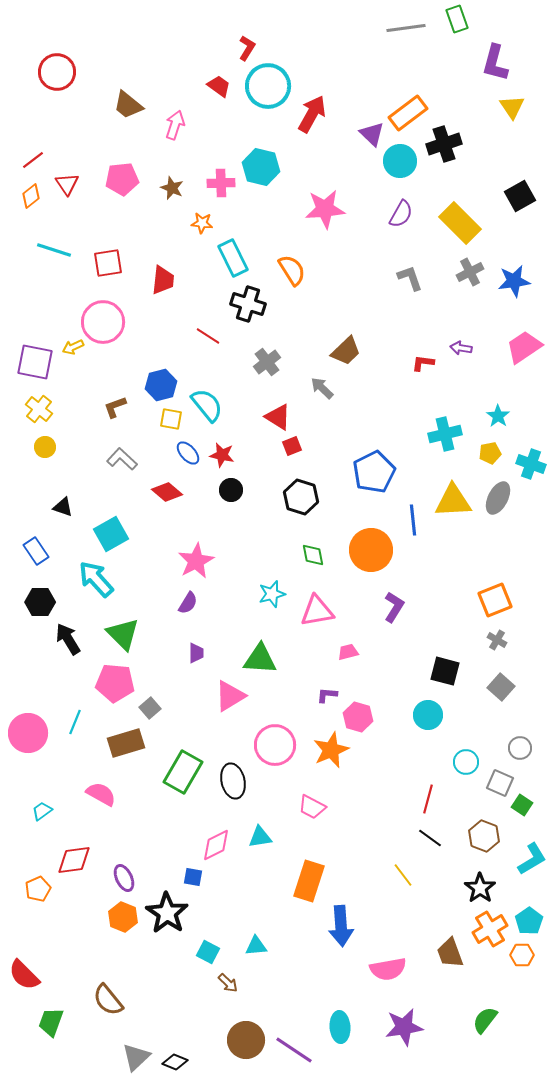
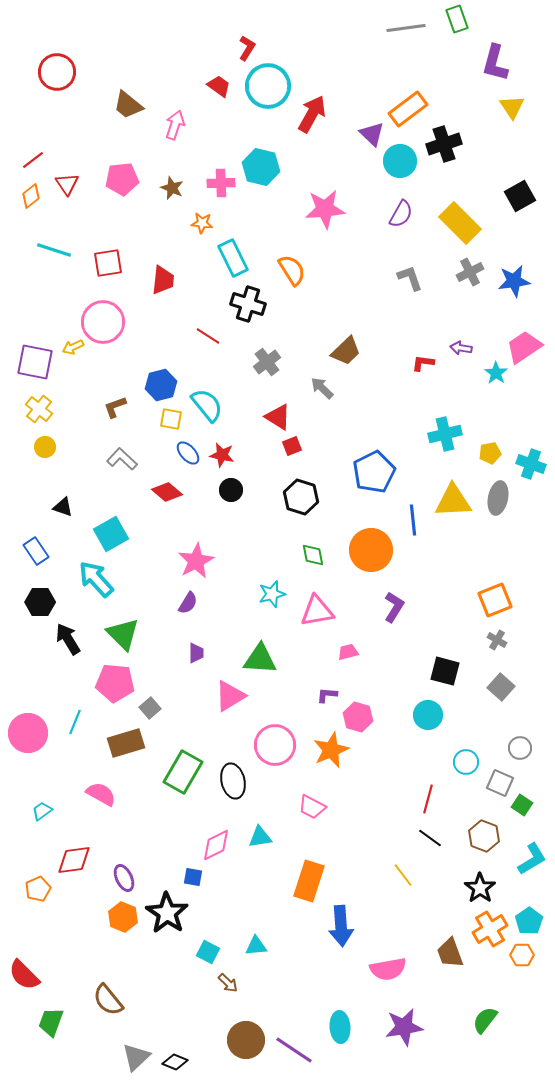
orange rectangle at (408, 113): moved 4 px up
cyan star at (498, 416): moved 2 px left, 43 px up
gray ellipse at (498, 498): rotated 16 degrees counterclockwise
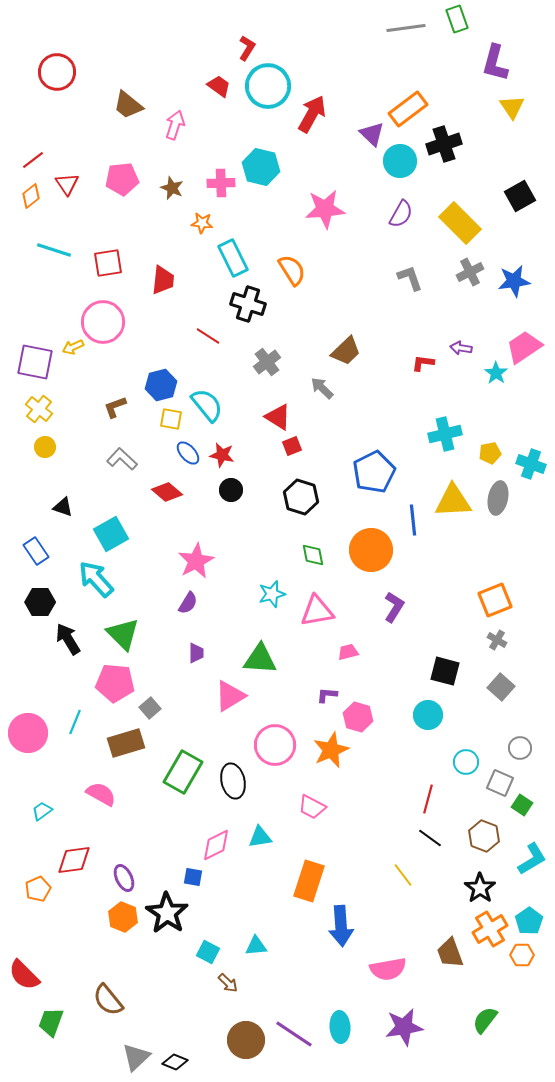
purple line at (294, 1050): moved 16 px up
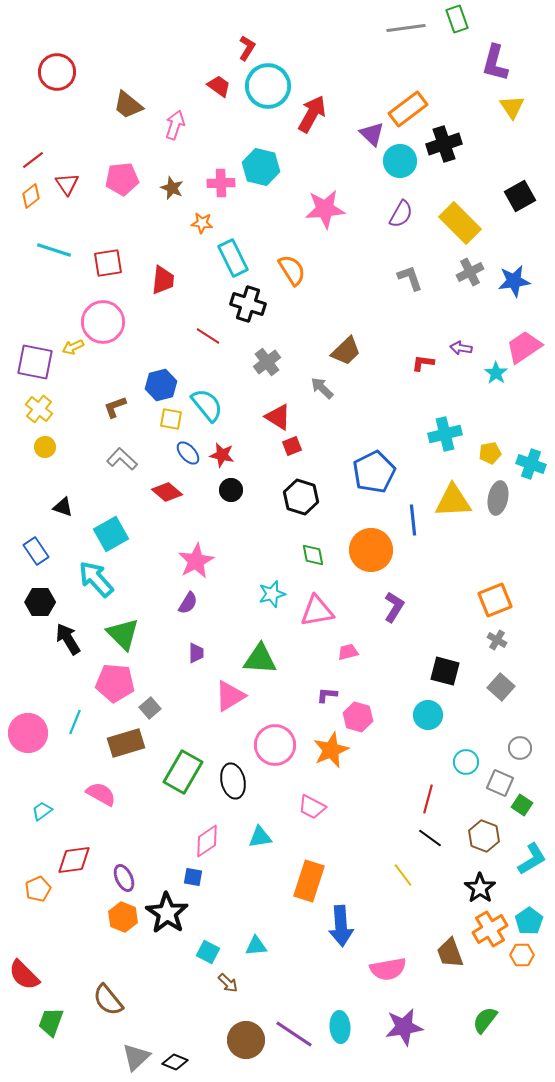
pink diamond at (216, 845): moved 9 px left, 4 px up; rotated 8 degrees counterclockwise
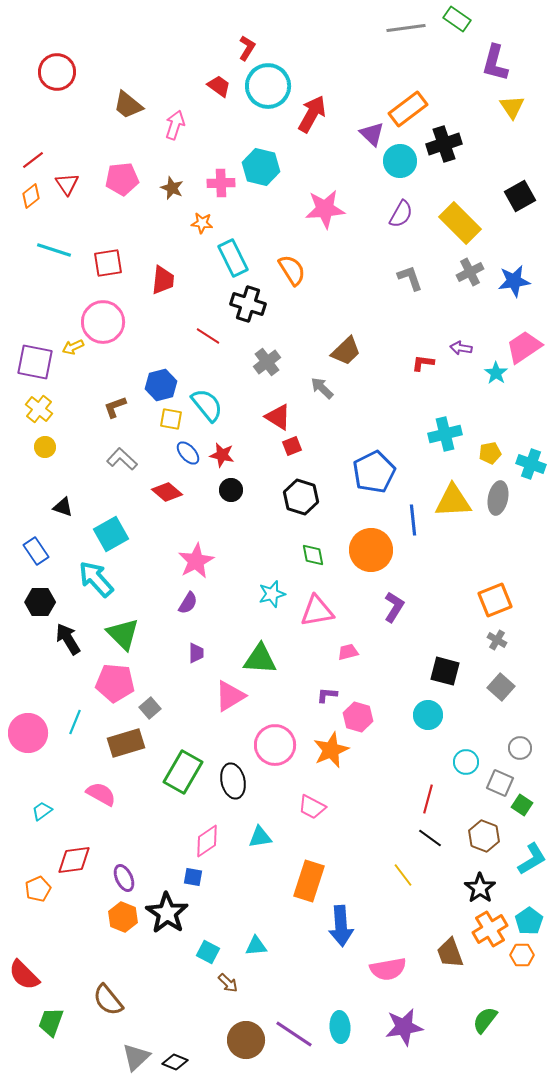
green rectangle at (457, 19): rotated 36 degrees counterclockwise
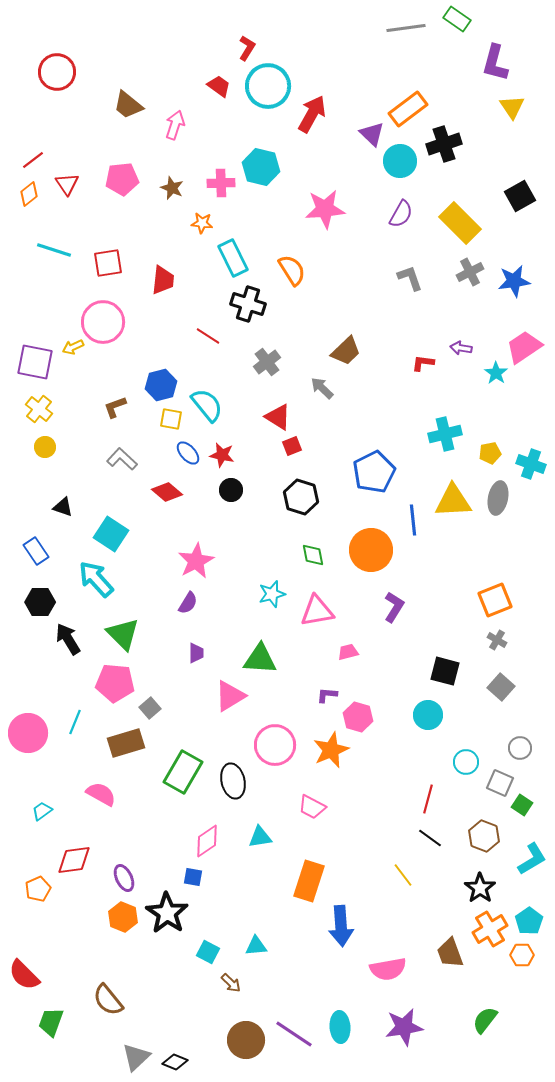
orange diamond at (31, 196): moved 2 px left, 2 px up
cyan square at (111, 534): rotated 28 degrees counterclockwise
brown arrow at (228, 983): moved 3 px right
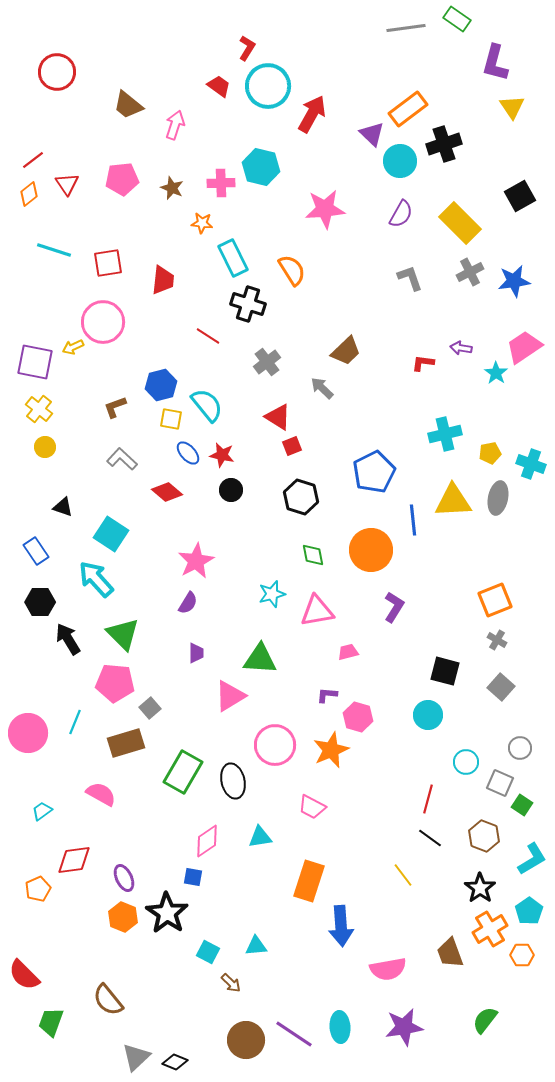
cyan pentagon at (529, 921): moved 10 px up
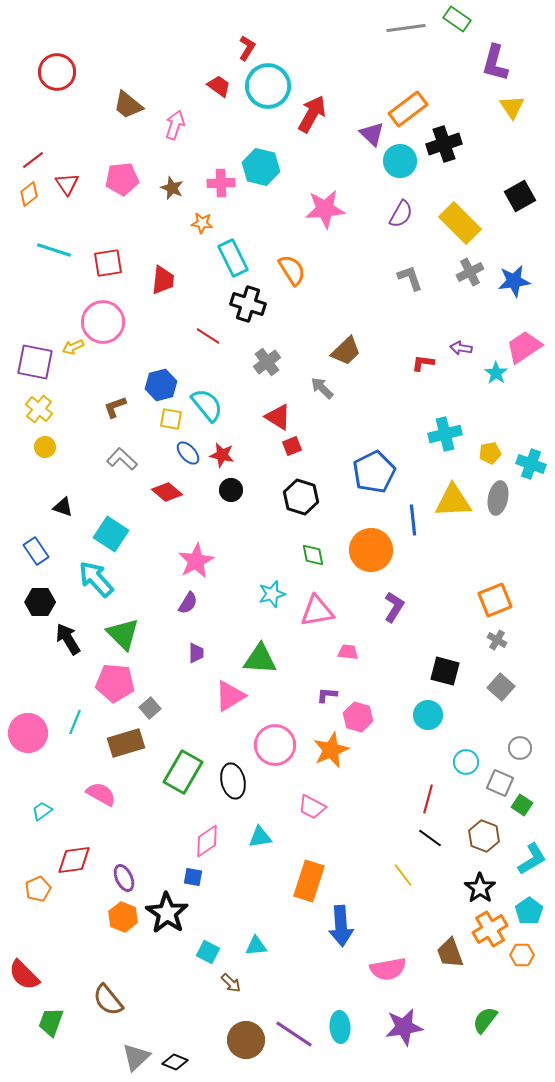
pink trapezoid at (348, 652): rotated 20 degrees clockwise
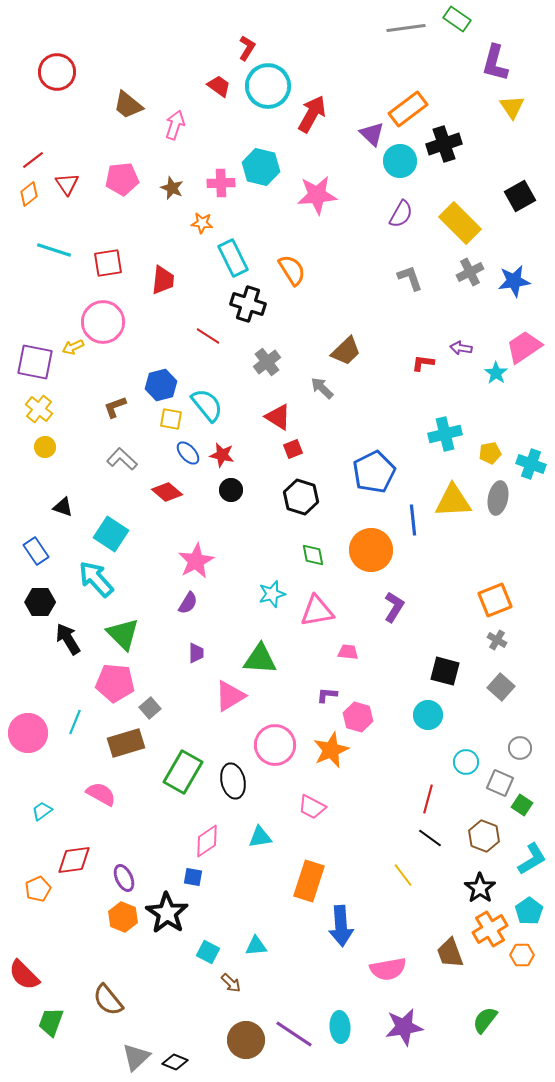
pink star at (325, 209): moved 8 px left, 14 px up
red square at (292, 446): moved 1 px right, 3 px down
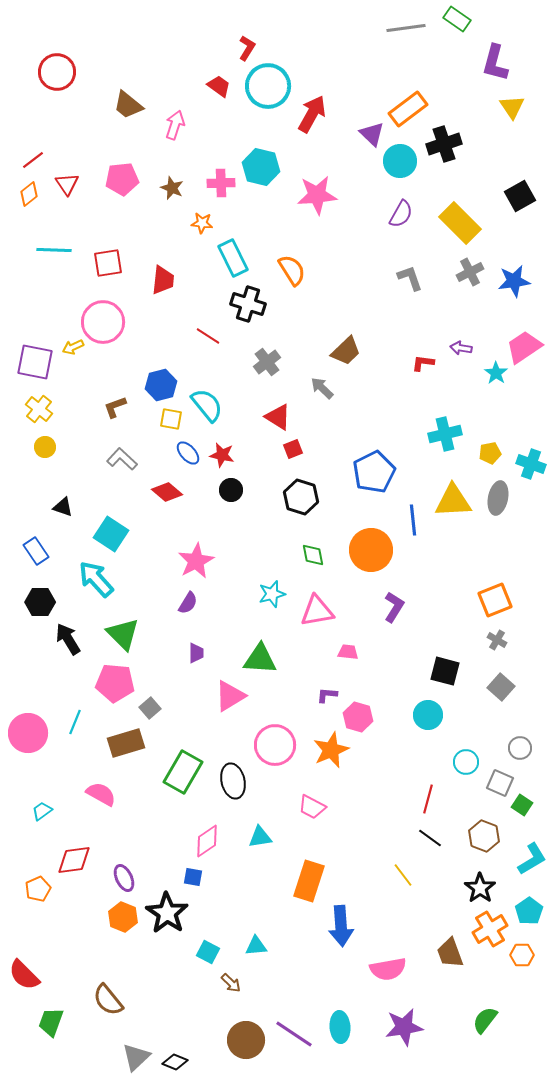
cyan line at (54, 250): rotated 16 degrees counterclockwise
